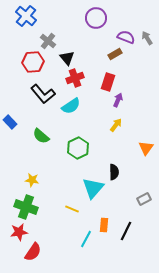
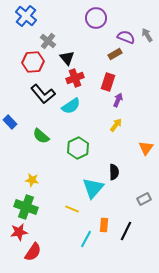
gray arrow: moved 3 px up
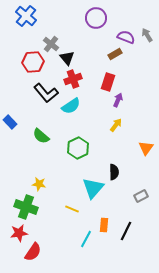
gray cross: moved 3 px right, 3 px down
red cross: moved 2 px left, 1 px down
black L-shape: moved 3 px right, 1 px up
yellow star: moved 7 px right, 4 px down
gray rectangle: moved 3 px left, 3 px up
red star: moved 1 px down
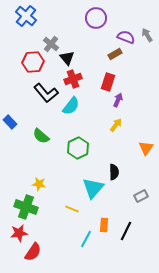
cyan semicircle: rotated 18 degrees counterclockwise
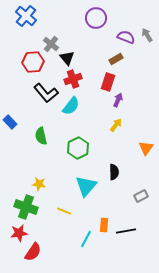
brown rectangle: moved 1 px right, 5 px down
green semicircle: rotated 36 degrees clockwise
cyan triangle: moved 7 px left, 2 px up
yellow line: moved 8 px left, 2 px down
black line: rotated 54 degrees clockwise
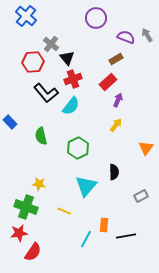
red rectangle: rotated 30 degrees clockwise
black line: moved 5 px down
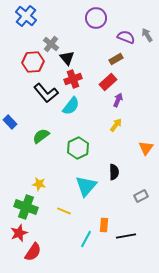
green semicircle: rotated 66 degrees clockwise
red star: rotated 12 degrees counterclockwise
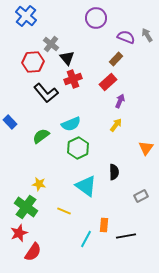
brown rectangle: rotated 16 degrees counterclockwise
purple arrow: moved 2 px right, 1 px down
cyan semicircle: moved 18 px down; rotated 30 degrees clockwise
cyan triangle: rotated 35 degrees counterclockwise
green cross: rotated 15 degrees clockwise
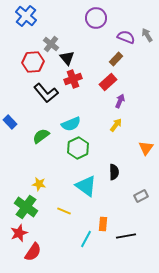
orange rectangle: moved 1 px left, 1 px up
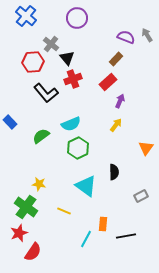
purple circle: moved 19 px left
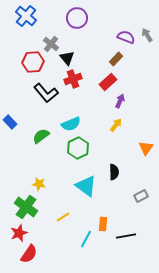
yellow line: moved 1 px left, 6 px down; rotated 56 degrees counterclockwise
red semicircle: moved 4 px left, 2 px down
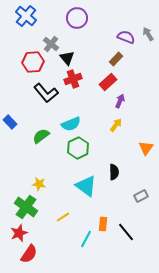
gray arrow: moved 1 px right, 1 px up
black line: moved 4 px up; rotated 60 degrees clockwise
